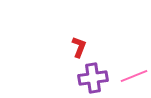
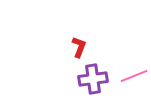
purple cross: moved 1 px down
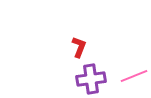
purple cross: moved 2 px left
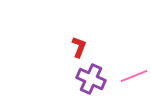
purple cross: rotated 32 degrees clockwise
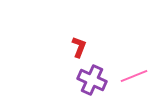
purple cross: moved 1 px right, 1 px down
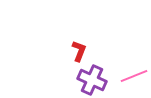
red L-shape: moved 4 px down
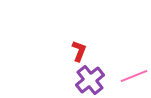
purple cross: moved 2 px left; rotated 28 degrees clockwise
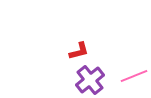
red L-shape: rotated 55 degrees clockwise
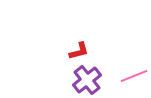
purple cross: moved 3 px left
